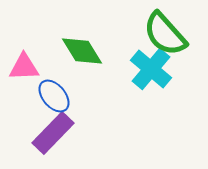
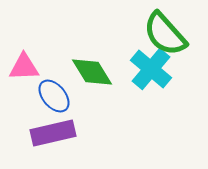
green diamond: moved 10 px right, 21 px down
purple rectangle: rotated 33 degrees clockwise
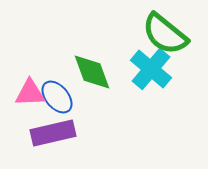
green semicircle: rotated 9 degrees counterclockwise
pink triangle: moved 6 px right, 26 px down
green diamond: rotated 12 degrees clockwise
blue ellipse: moved 3 px right, 1 px down
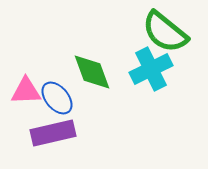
green semicircle: moved 2 px up
cyan cross: rotated 24 degrees clockwise
pink triangle: moved 4 px left, 2 px up
blue ellipse: moved 1 px down
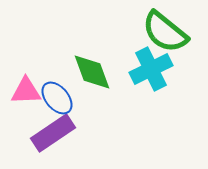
purple rectangle: rotated 21 degrees counterclockwise
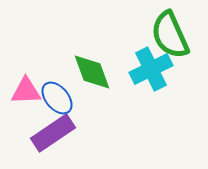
green semicircle: moved 5 px right, 3 px down; rotated 27 degrees clockwise
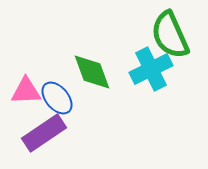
purple rectangle: moved 9 px left
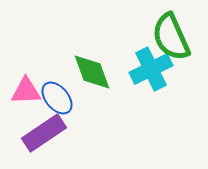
green semicircle: moved 1 px right, 2 px down
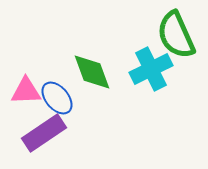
green semicircle: moved 5 px right, 2 px up
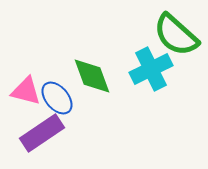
green semicircle: rotated 24 degrees counterclockwise
green diamond: moved 4 px down
pink triangle: rotated 16 degrees clockwise
purple rectangle: moved 2 px left
